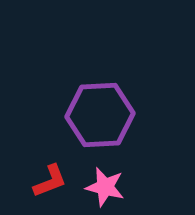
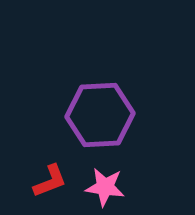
pink star: rotated 6 degrees counterclockwise
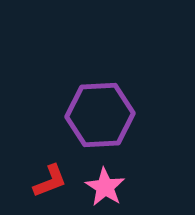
pink star: rotated 24 degrees clockwise
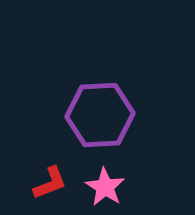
red L-shape: moved 2 px down
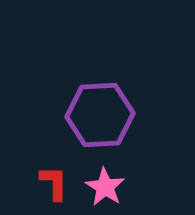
red L-shape: moved 4 px right; rotated 69 degrees counterclockwise
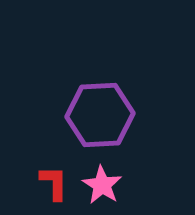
pink star: moved 3 px left, 2 px up
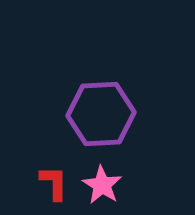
purple hexagon: moved 1 px right, 1 px up
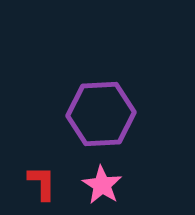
red L-shape: moved 12 px left
